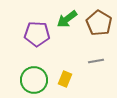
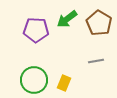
purple pentagon: moved 1 px left, 4 px up
yellow rectangle: moved 1 px left, 4 px down
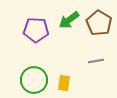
green arrow: moved 2 px right, 1 px down
yellow rectangle: rotated 14 degrees counterclockwise
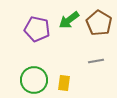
purple pentagon: moved 1 px right, 1 px up; rotated 10 degrees clockwise
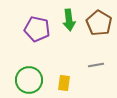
green arrow: rotated 60 degrees counterclockwise
gray line: moved 4 px down
green circle: moved 5 px left
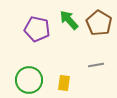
green arrow: rotated 145 degrees clockwise
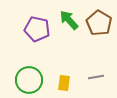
gray line: moved 12 px down
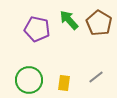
gray line: rotated 28 degrees counterclockwise
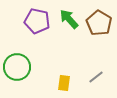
green arrow: moved 1 px up
purple pentagon: moved 8 px up
green circle: moved 12 px left, 13 px up
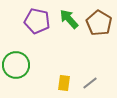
green circle: moved 1 px left, 2 px up
gray line: moved 6 px left, 6 px down
